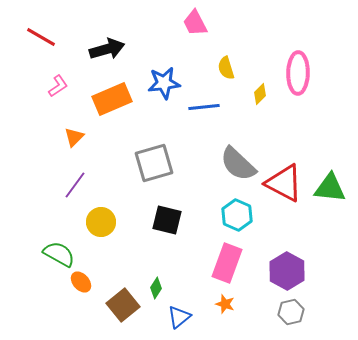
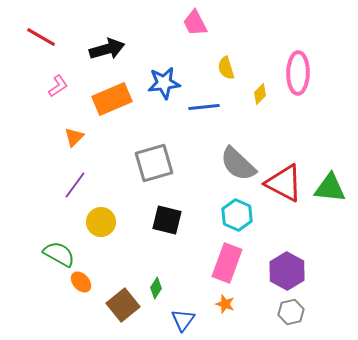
blue triangle: moved 4 px right, 3 px down; rotated 15 degrees counterclockwise
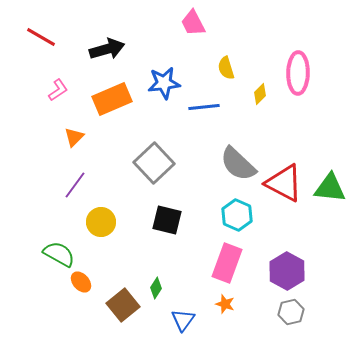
pink trapezoid: moved 2 px left
pink L-shape: moved 4 px down
gray square: rotated 27 degrees counterclockwise
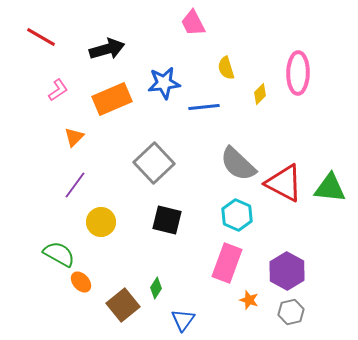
orange star: moved 24 px right, 4 px up
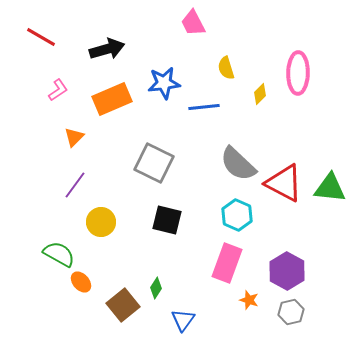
gray square: rotated 21 degrees counterclockwise
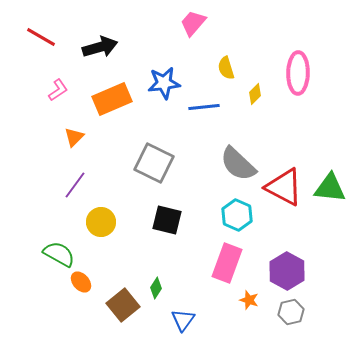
pink trapezoid: rotated 68 degrees clockwise
black arrow: moved 7 px left, 2 px up
yellow diamond: moved 5 px left
red triangle: moved 4 px down
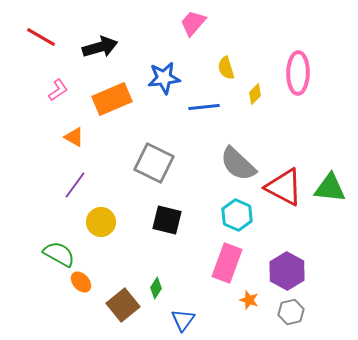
blue star: moved 5 px up
orange triangle: rotated 45 degrees counterclockwise
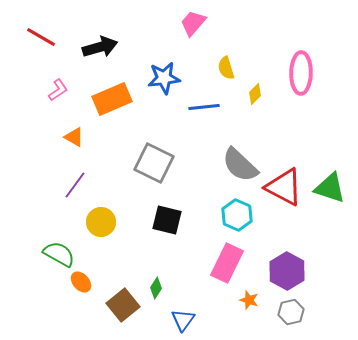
pink ellipse: moved 3 px right
gray semicircle: moved 2 px right, 1 px down
green triangle: rotated 12 degrees clockwise
pink rectangle: rotated 6 degrees clockwise
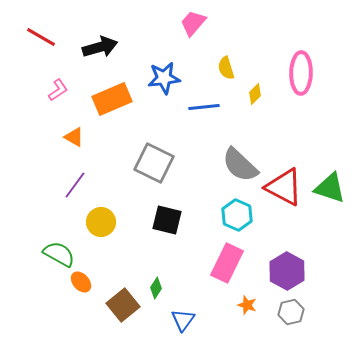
orange star: moved 2 px left, 5 px down
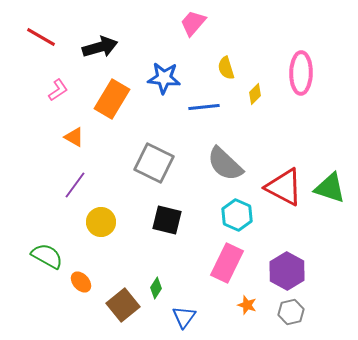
blue star: rotated 12 degrees clockwise
orange rectangle: rotated 36 degrees counterclockwise
gray semicircle: moved 15 px left, 1 px up
green semicircle: moved 12 px left, 2 px down
blue triangle: moved 1 px right, 3 px up
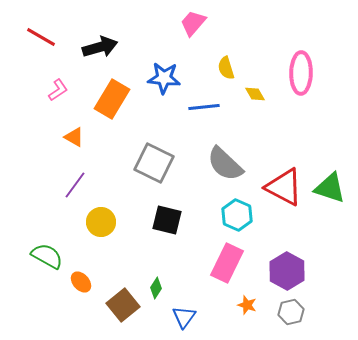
yellow diamond: rotated 75 degrees counterclockwise
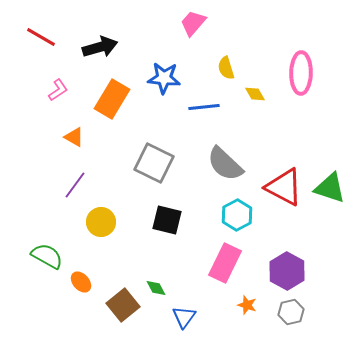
cyan hexagon: rotated 8 degrees clockwise
pink rectangle: moved 2 px left
green diamond: rotated 60 degrees counterclockwise
